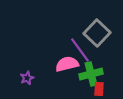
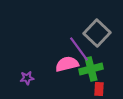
purple line: moved 1 px left, 1 px up
green cross: moved 5 px up
purple star: rotated 16 degrees clockwise
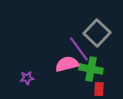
green cross: rotated 25 degrees clockwise
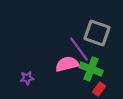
gray square: rotated 24 degrees counterclockwise
green cross: rotated 10 degrees clockwise
red rectangle: rotated 32 degrees clockwise
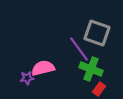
pink semicircle: moved 24 px left, 4 px down
